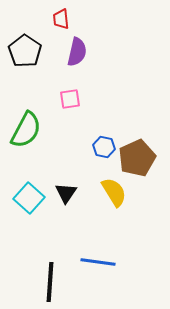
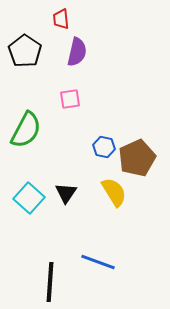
blue line: rotated 12 degrees clockwise
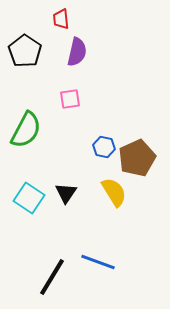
cyan square: rotated 8 degrees counterclockwise
black line: moved 2 px right, 5 px up; rotated 27 degrees clockwise
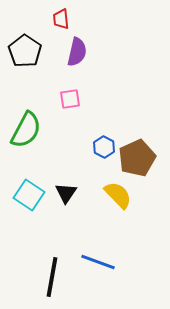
blue hexagon: rotated 15 degrees clockwise
yellow semicircle: moved 4 px right, 3 px down; rotated 12 degrees counterclockwise
cyan square: moved 3 px up
black line: rotated 21 degrees counterclockwise
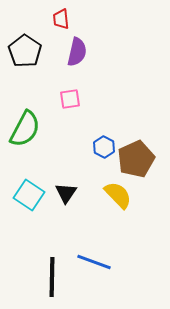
green semicircle: moved 1 px left, 1 px up
brown pentagon: moved 1 px left, 1 px down
blue line: moved 4 px left
black line: rotated 9 degrees counterclockwise
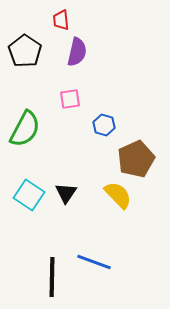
red trapezoid: moved 1 px down
blue hexagon: moved 22 px up; rotated 10 degrees counterclockwise
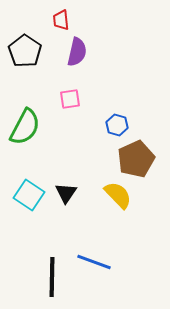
blue hexagon: moved 13 px right
green semicircle: moved 2 px up
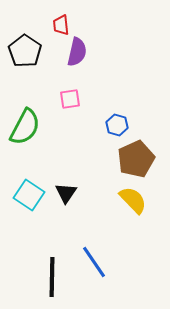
red trapezoid: moved 5 px down
yellow semicircle: moved 15 px right, 5 px down
blue line: rotated 36 degrees clockwise
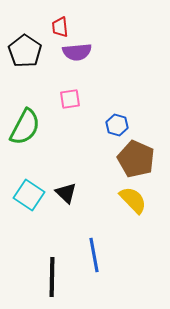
red trapezoid: moved 1 px left, 2 px down
purple semicircle: rotated 72 degrees clockwise
brown pentagon: rotated 24 degrees counterclockwise
black triangle: rotated 20 degrees counterclockwise
blue line: moved 7 px up; rotated 24 degrees clockwise
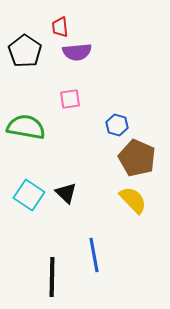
green semicircle: moved 1 px right; rotated 108 degrees counterclockwise
brown pentagon: moved 1 px right, 1 px up
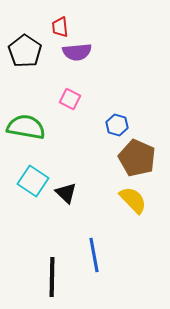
pink square: rotated 35 degrees clockwise
cyan square: moved 4 px right, 14 px up
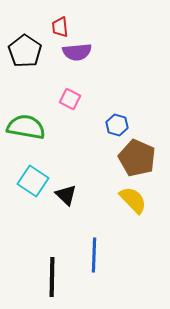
black triangle: moved 2 px down
blue line: rotated 12 degrees clockwise
